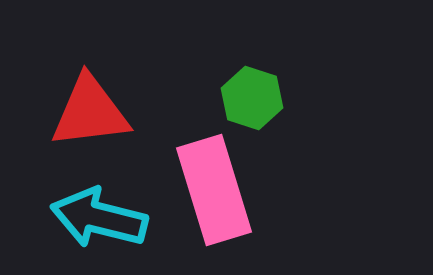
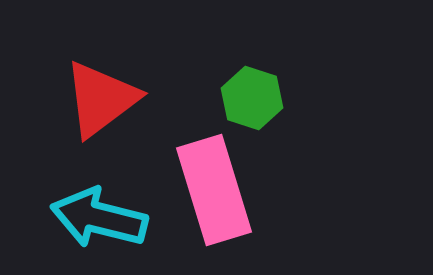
red triangle: moved 11 px right, 13 px up; rotated 30 degrees counterclockwise
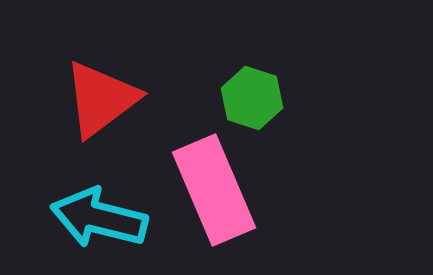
pink rectangle: rotated 6 degrees counterclockwise
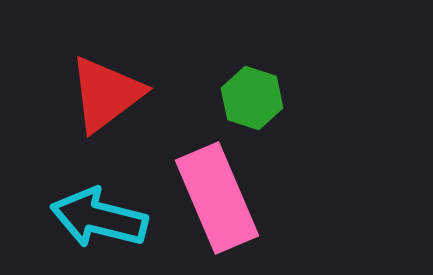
red triangle: moved 5 px right, 5 px up
pink rectangle: moved 3 px right, 8 px down
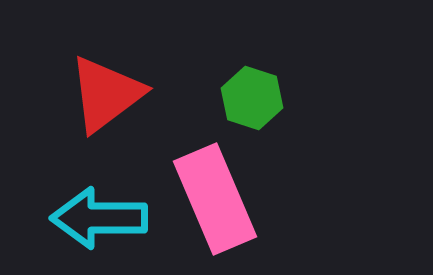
pink rectangle: moved 2 px left, 1 px down
cyan arrow: rotated 14 degrees counterclockwise
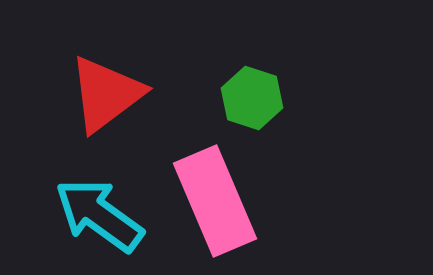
pink rectangle: moved 2 px down
cyan arrow: moved 3 px up; rotated 36 degrees clockwise
